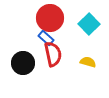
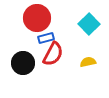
red circle: moved 13 px left
blue rectangle: rotated 56 degrees counterclockwise
red semicircle: rotated 40 degrees clockwise
yellow semicircle: rotated 28 degrees counterclockwise
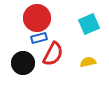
cyan square: rotated 20 degrees clockwise
blue rectangle: moved 7 px left
